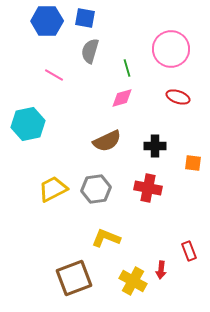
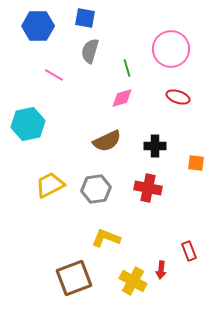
blue hexagon: moved 9 px left, 5 px down
orange square: moved 3 px right
yellow trapezoid: moved 3 px left, 4 px up
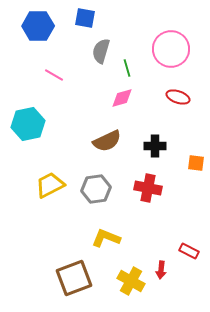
gray semicircle: moved 11 px right
red rectangle: rotated 42 degrees counterclockwise
yellow cross: moved 2 px left
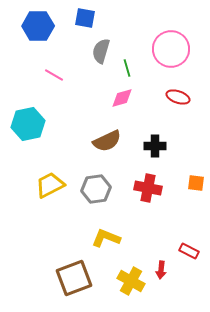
orange square: moved 20 px down
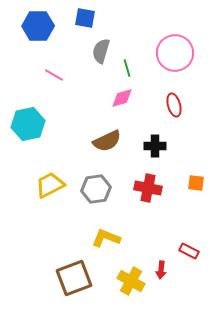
pink circle: moved 4 px right, 4 px down
red ellipse: moved 4 px left, 8 px down; rotated 55 degrees clockwise
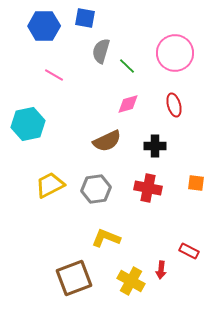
blue hexagon: moved 6 px right
green line: moved 2 px up; rotated 30 degrees counterclockwise
pink diamond: moved 6 px right, 6 px down
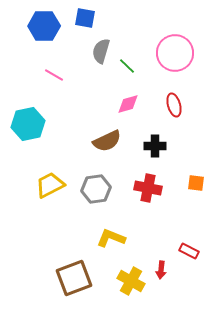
yellow L-shape: moved 5 px right
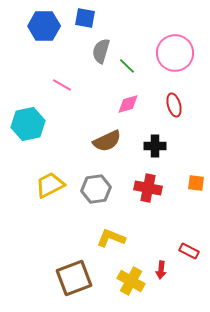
pink line: moved 8 px right, 10 px down
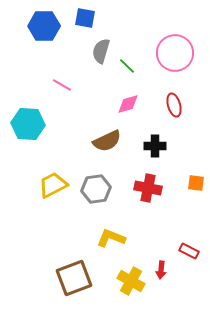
cyan hexagon: rotated 16 degrees clockwise
yellow trapezoid: moved 3 px right
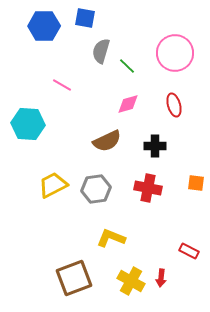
red arrow: moved 8 px down
